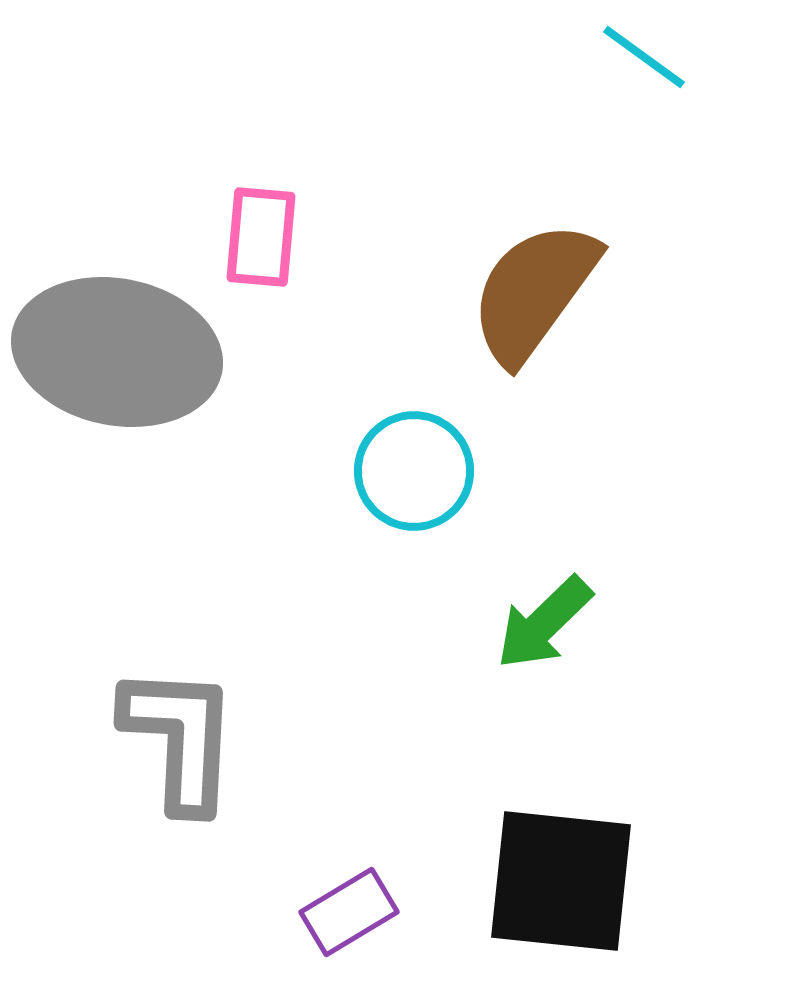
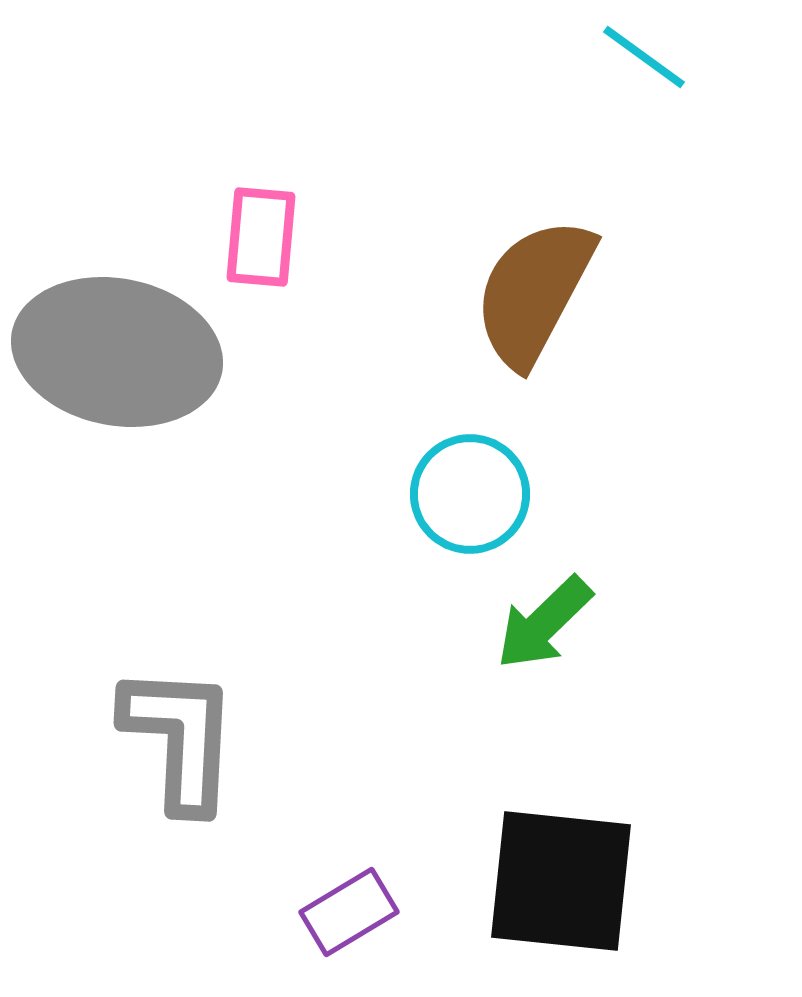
brown semicircle: rotated 8 degrees counterclockwise
cyan circle: moved 56 px right, 23 px down
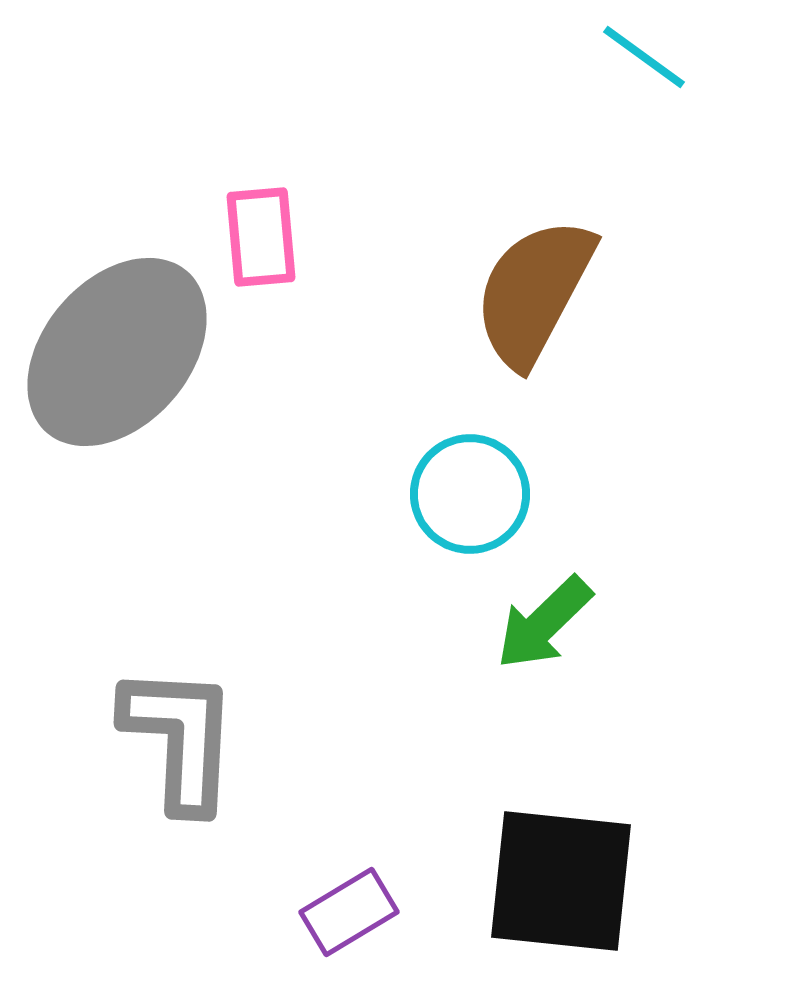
pink rectangle: rotated 10 degrees counterclockwise
gray ellipse: rotated 60 degrees counterclockwise
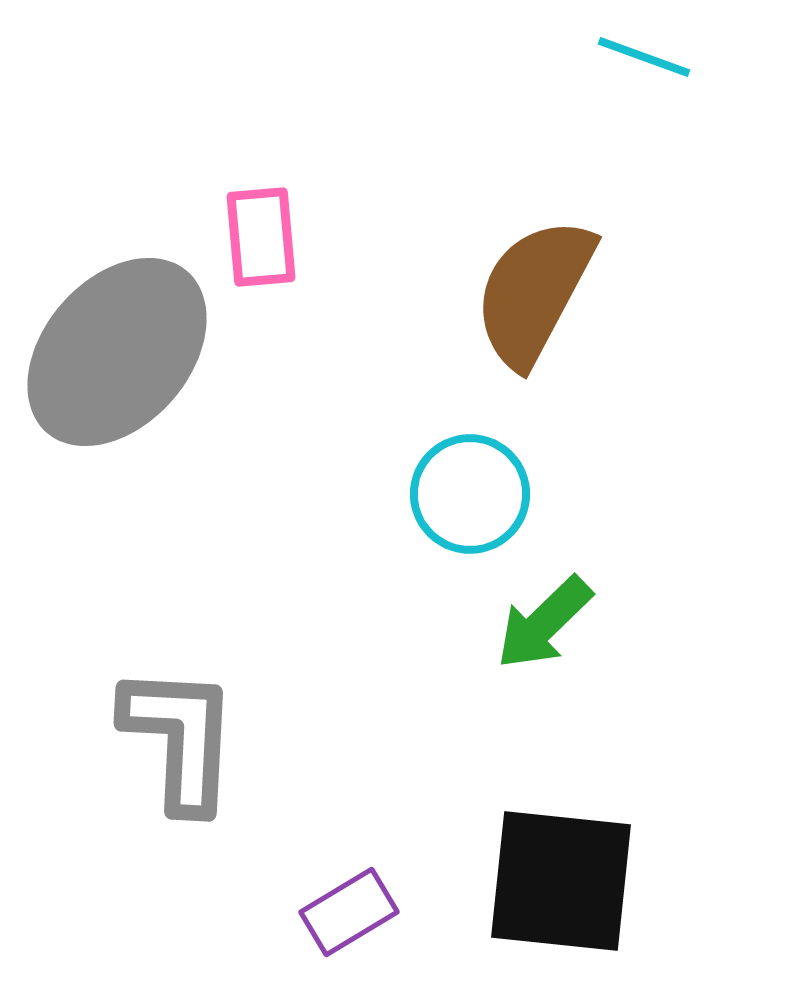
cyan line: rotated 16 degrees counterclockwise
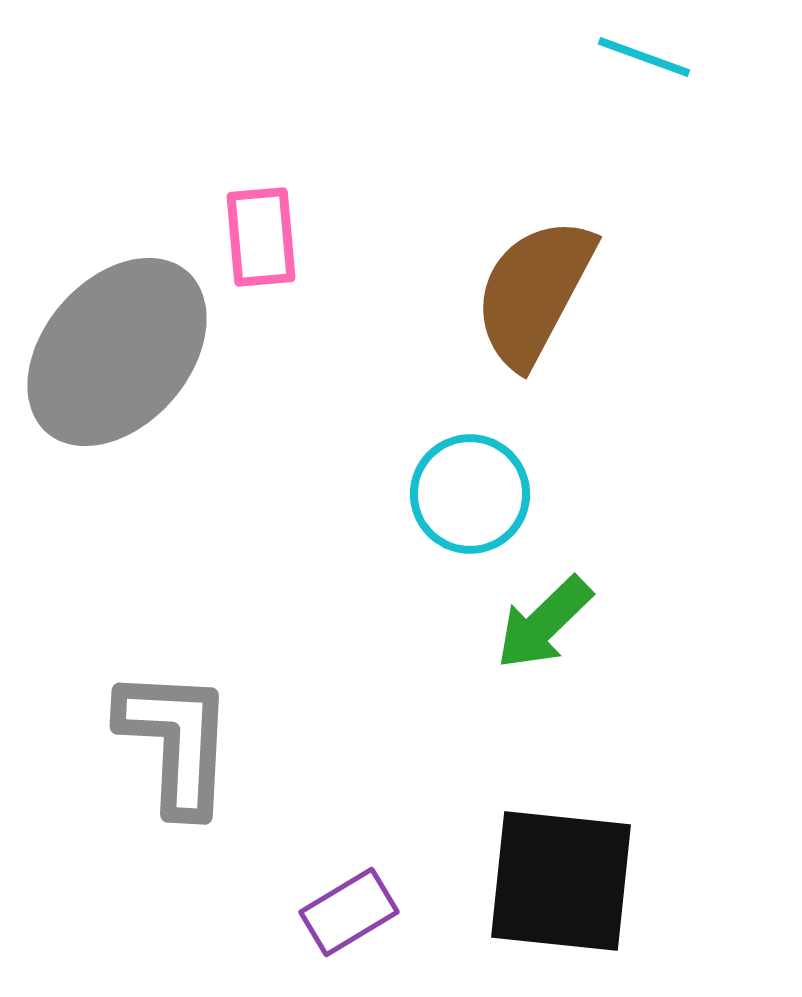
gray L-shape: moved 4 px left, 3 px down
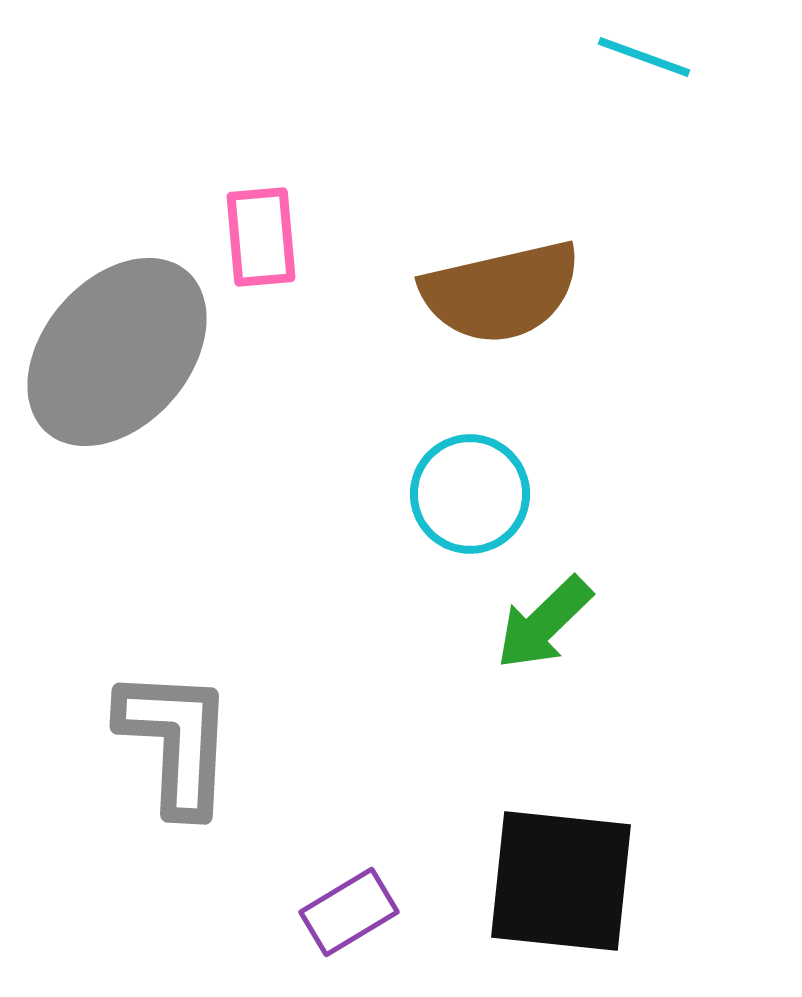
brown semicircle: moved 33 px left; rotated 131 degrees counterclockwise
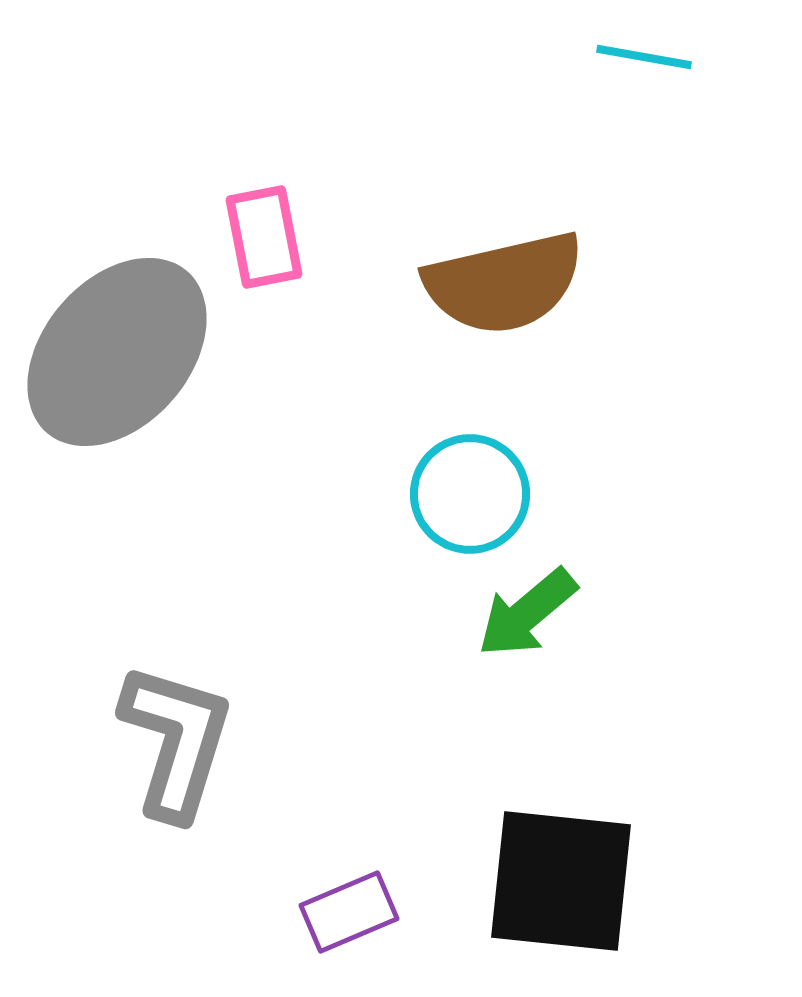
cyan line: rotated 10 degrees counterclockwise
pink rectangle: moved 3 px right; rotated 6 degrees counterclockwise
brown semicircle: moved 3 px right, 9 px up
green arrow: moved 17 px left, 10 px up; rotated 4 degrees clockwise
gray L-shape: rotated 14 degrees clockwise
purple rectangle: rotated 8 degrees clockwise
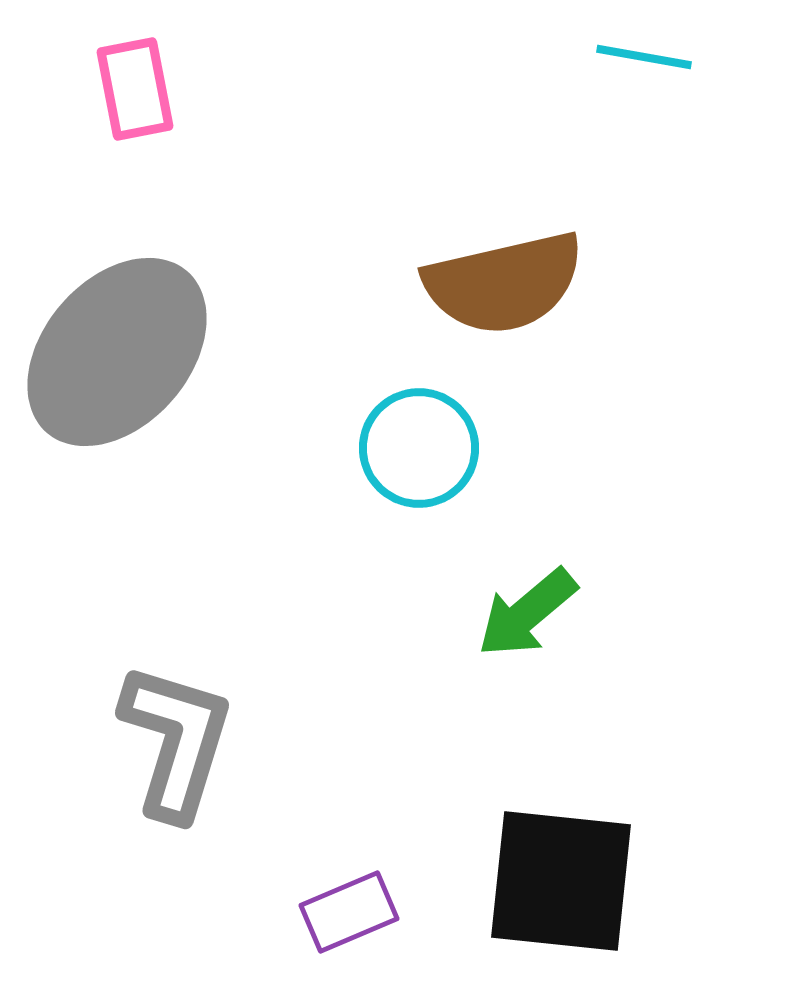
pink rectangle: moved 129 px left, 148 px up
cyan circle: moved 51 px left, 46 px up
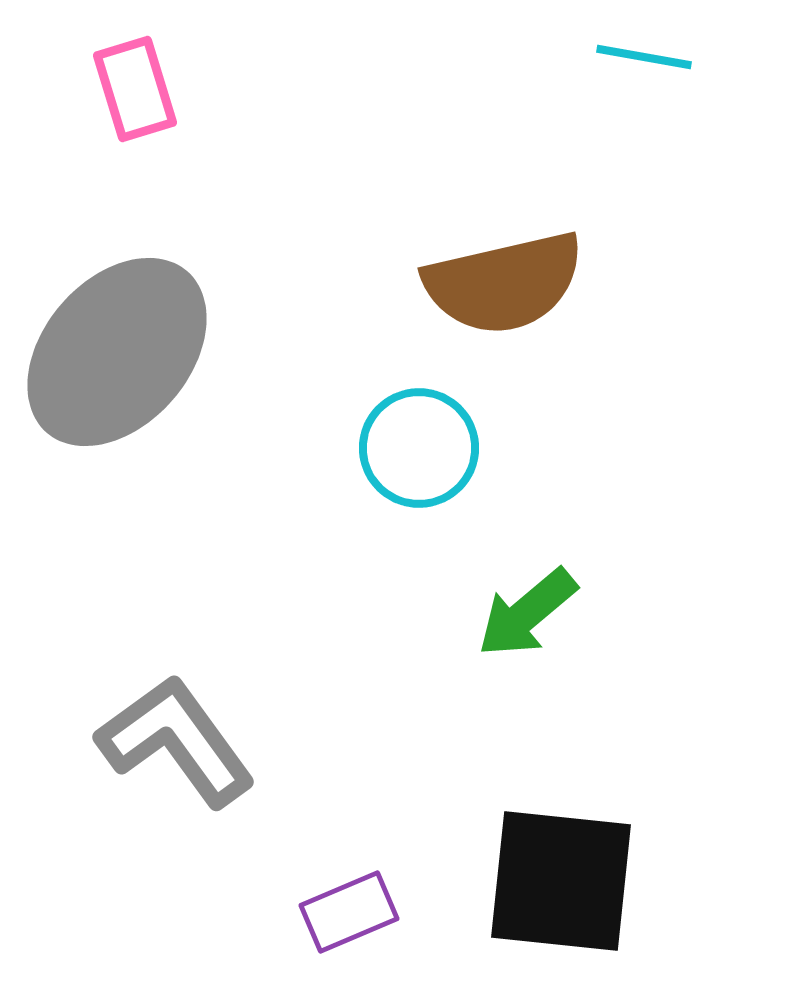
pink rectangle: rotated 6 degrees counterclockwise
gray L-shape: rotated 53 degrees counterclockwise
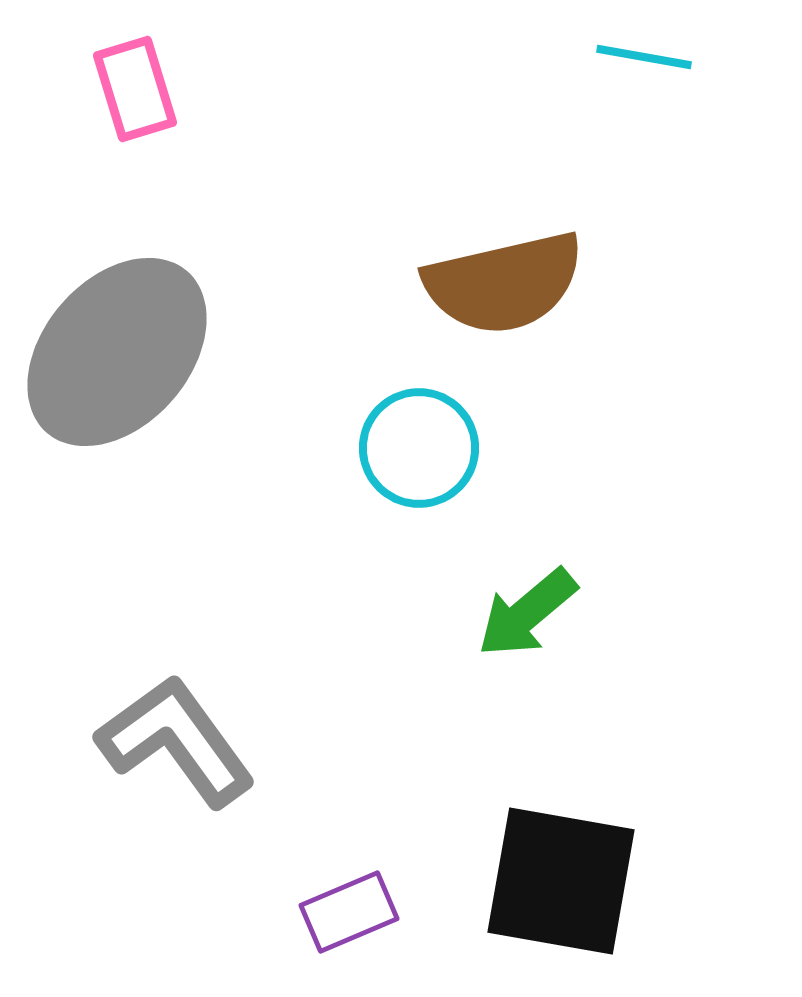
black square: rotated 4 degrees clockwise
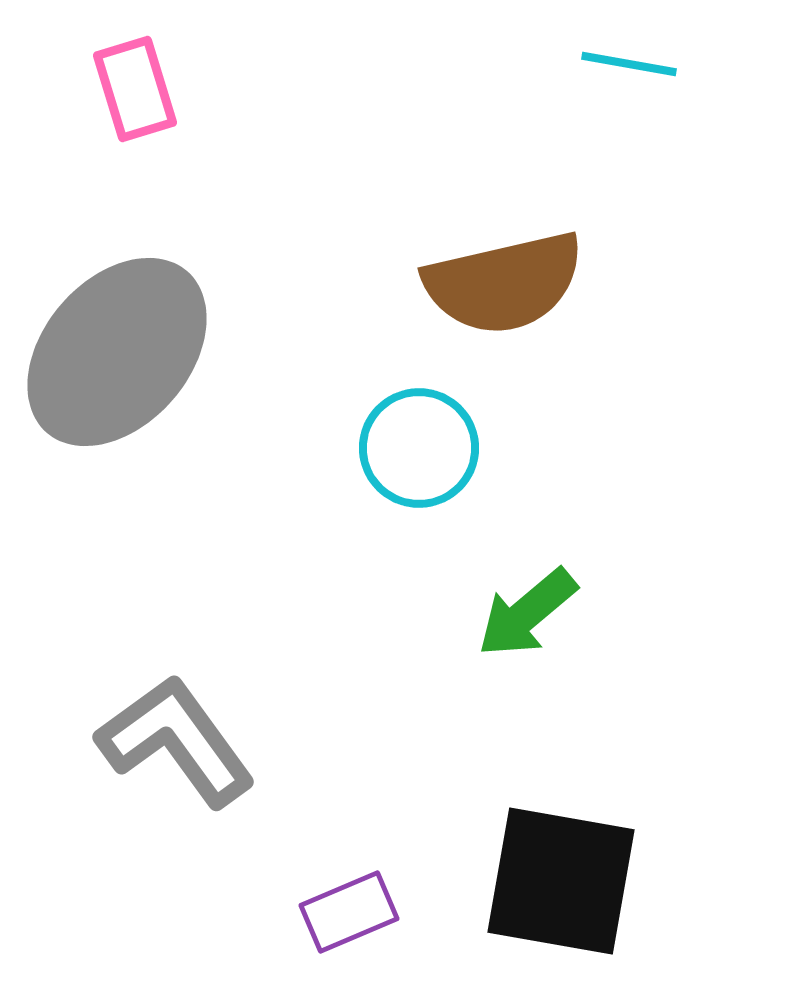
cyan line: moved 15 px left, 7 px down
